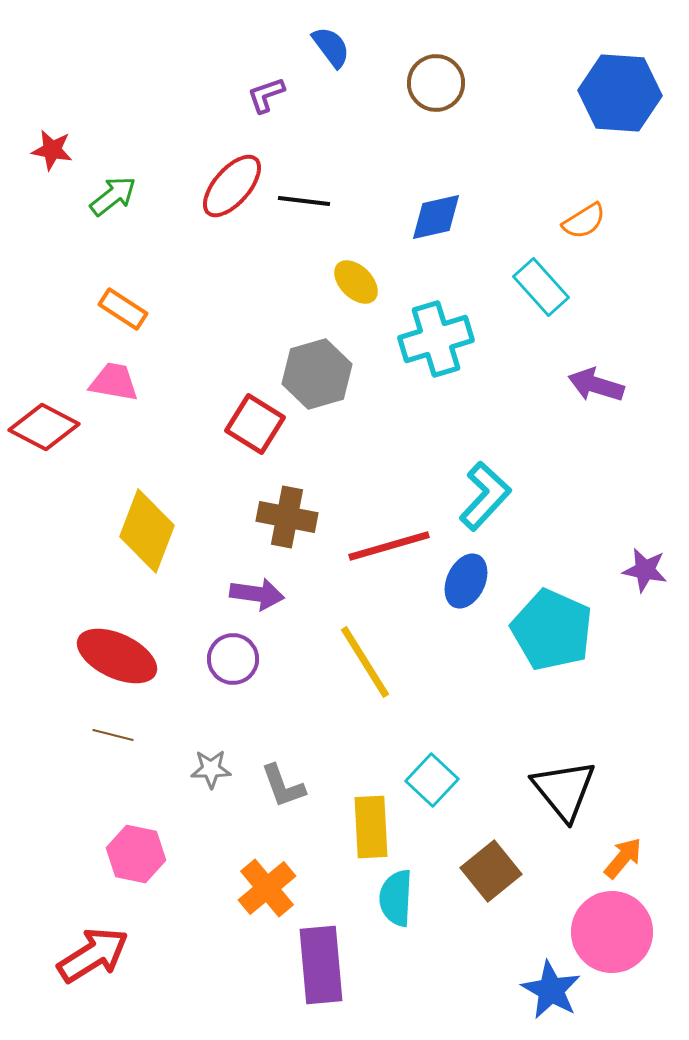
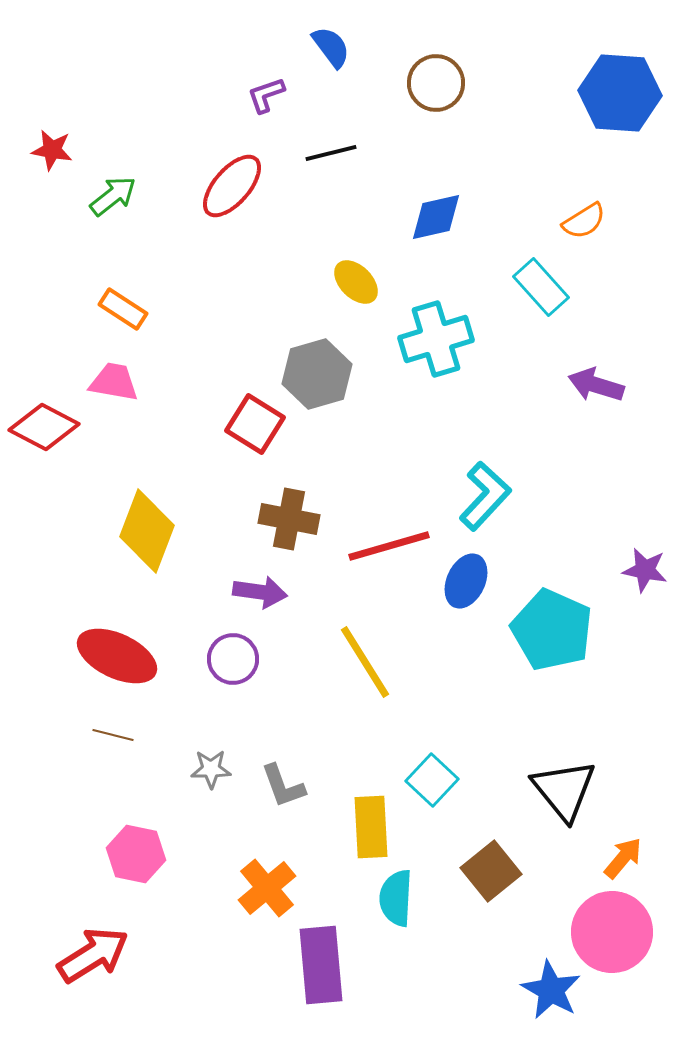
black line at (304, 201): moved 27 px right, 48 px up; rotated 21 degrees counterclockwise
brown cross at (287, 517): moved 2 px right, 2 px down
purple arrow at (257, 594): moved 3 px right, 2 px up
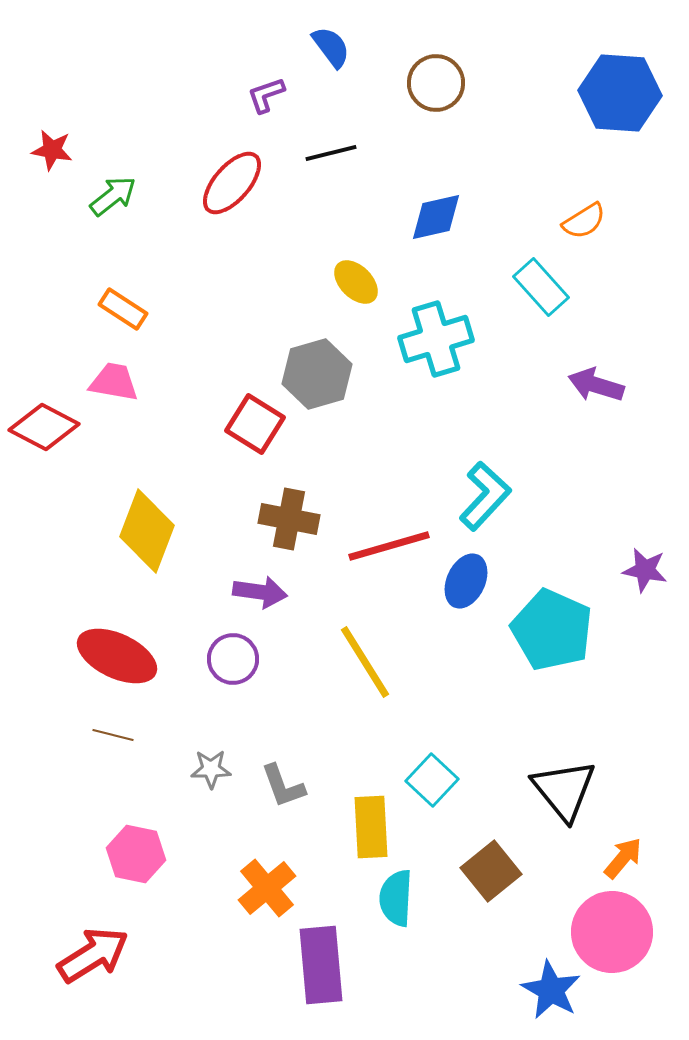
red ellipse at (232, 186): moved 3 px up
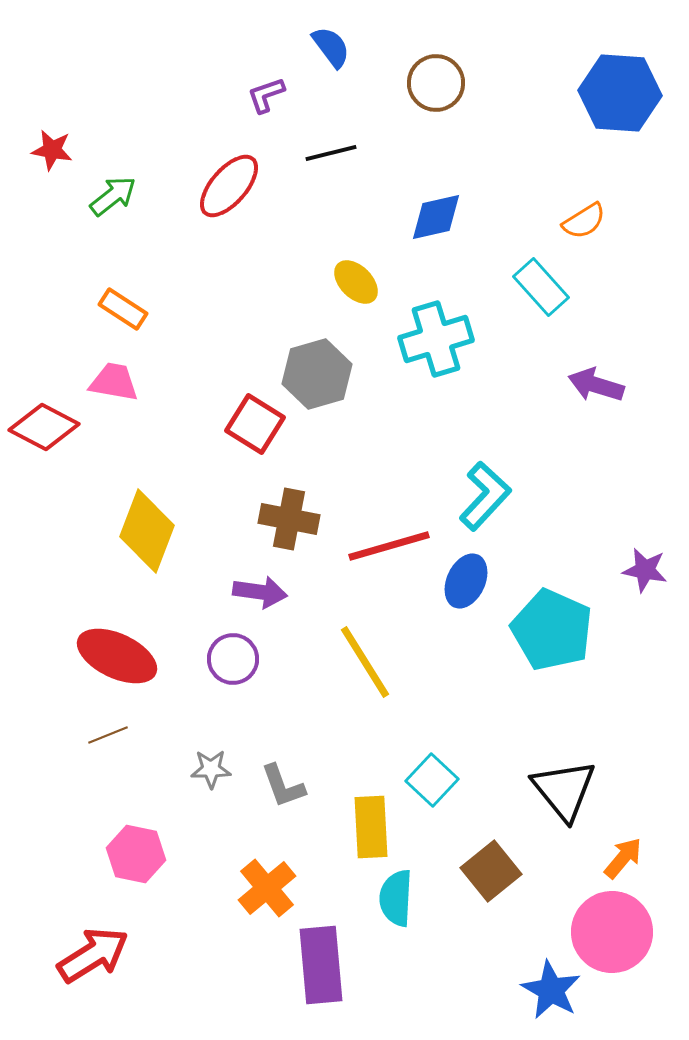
red ellipse at (232, 183): moved 3 px left, 3 px down
brown line at (113, 735): moved 5 px left; rotated 36 degrees counterclockwise
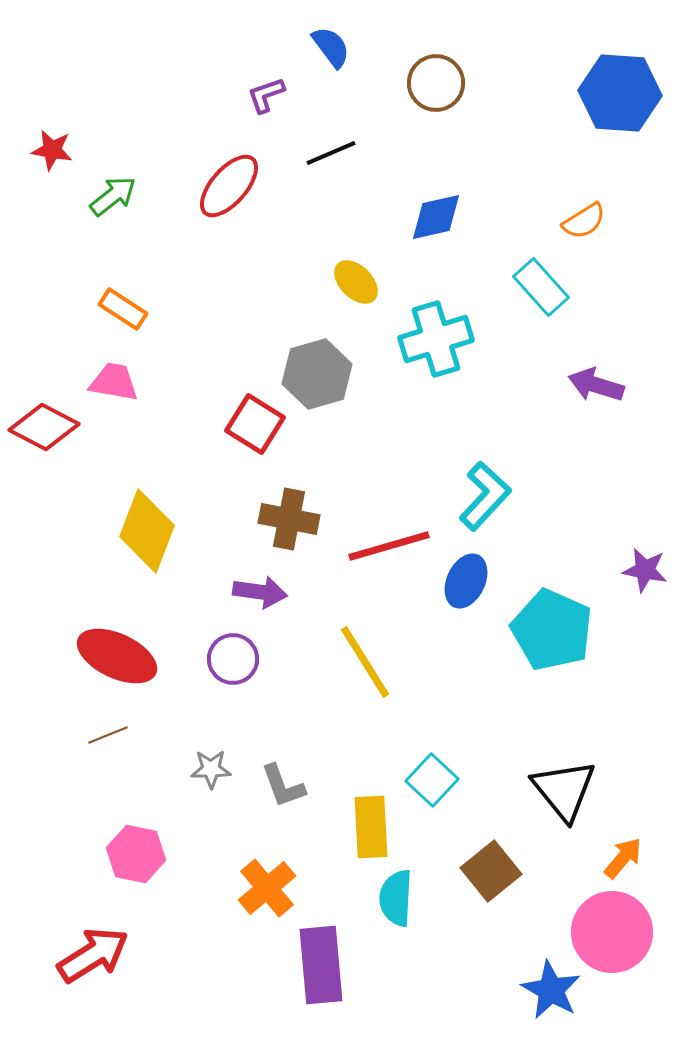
black line at (331, 153): rotated 9 degrees counterclockwise
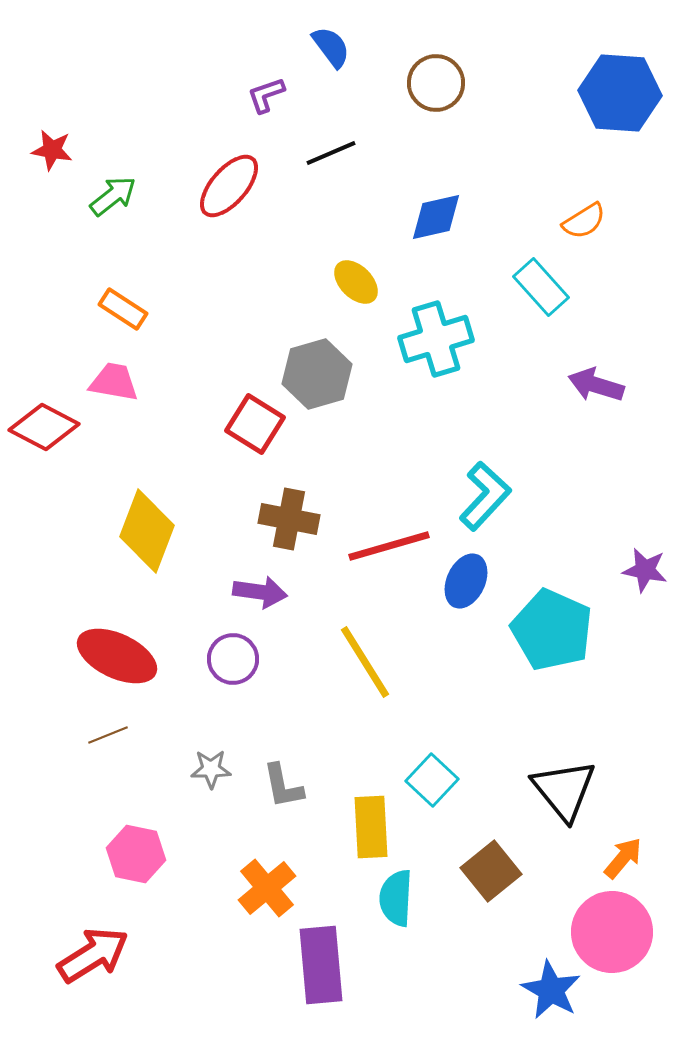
gray L-shape at (283, 786): rotated 9 degrees clockwise
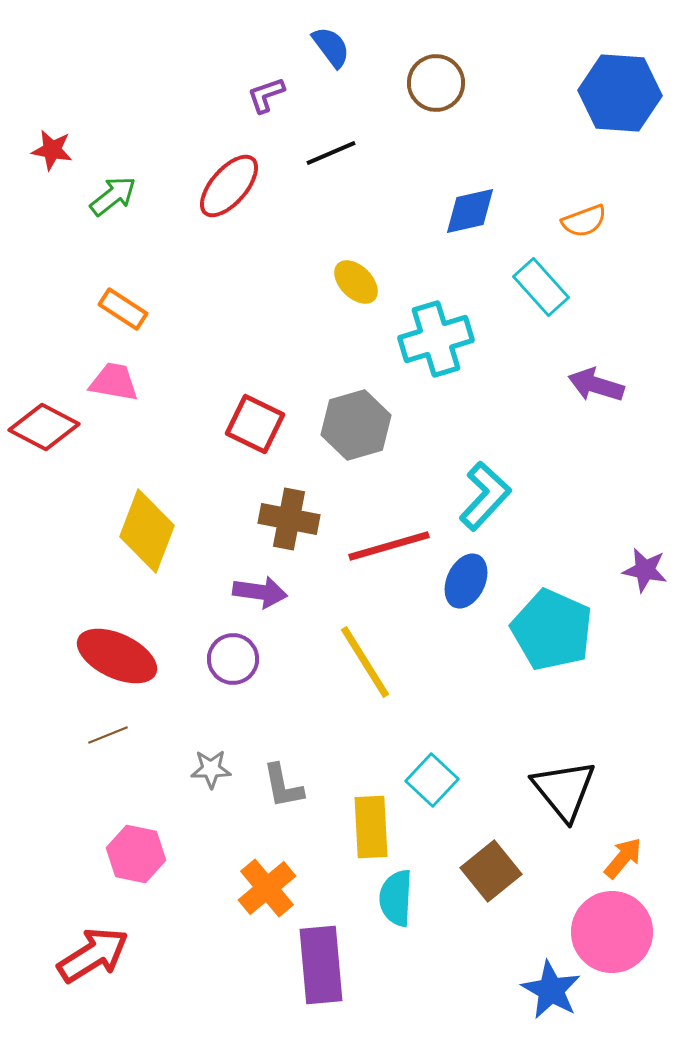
blue diamond at (436, 217): moved 34 px right, 6 px up
orange semicircle at (584, 221): rotated 12 degrees clockwise
gray hexagon at (317, 374): moved 39 px right, 51 px down
red square at (255, 424): rotated 6 degrees counterclockwise
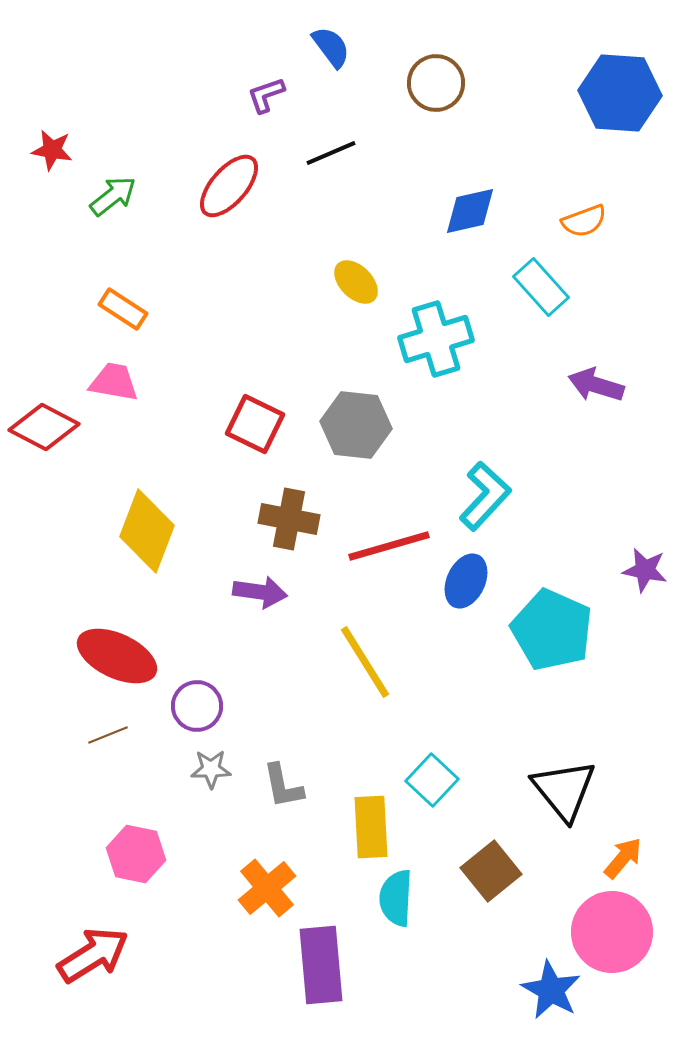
gray hexagon at (356, 425): rotated 22 degrees clockwise
purple circle at (233, 659): moved 36 px left, 47 px down
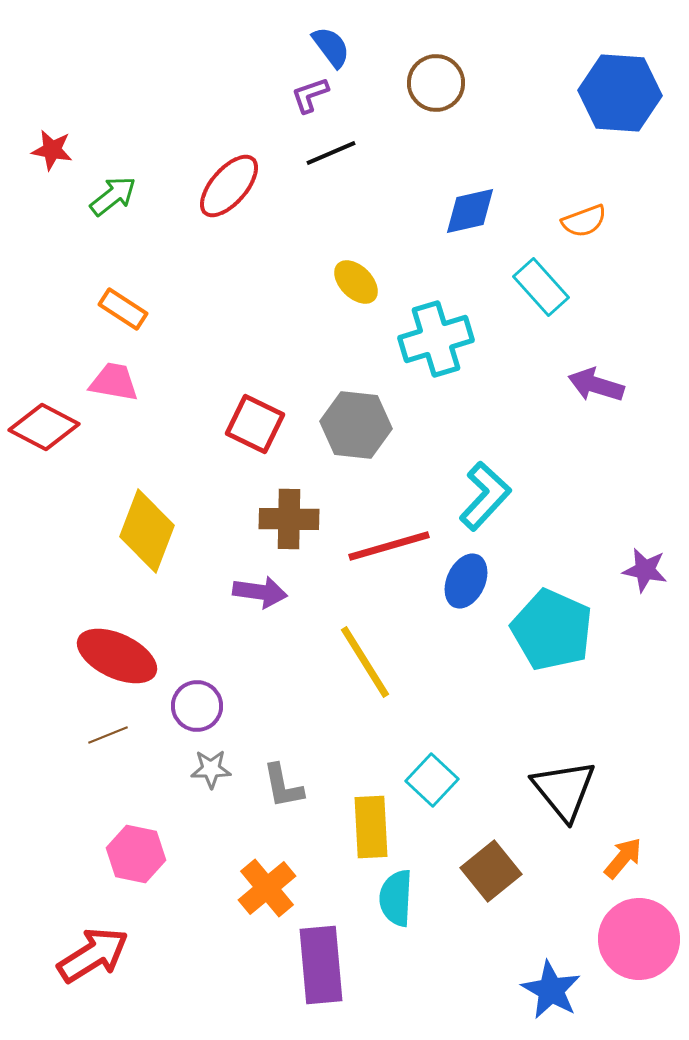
purple L-shape at (266, 95): moved 44 px right
brown cross at (289, 519): rotated 10 degrees counterclockwise
pink circle at (612, 932): moved 27 px right, 7 px down
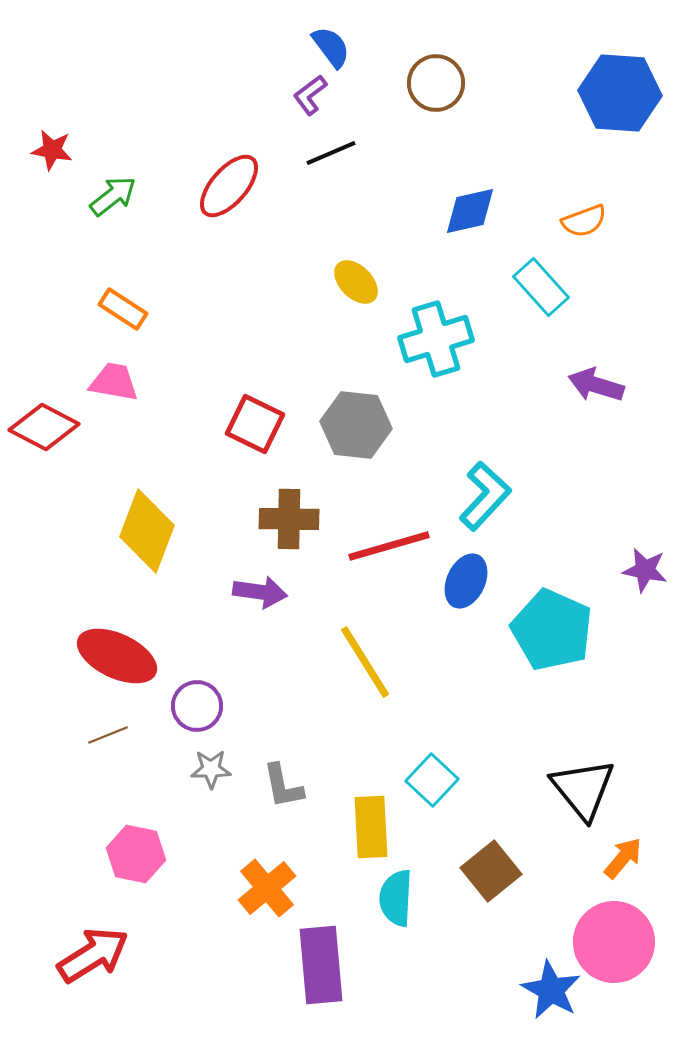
purple L-shape at (310, 95): rotated 18 degrees counterclockwise
black triangle at (564, 790): moved 19 px right, 1 px up
pink circle at (639, 939): moved 25 px left, 3 px down
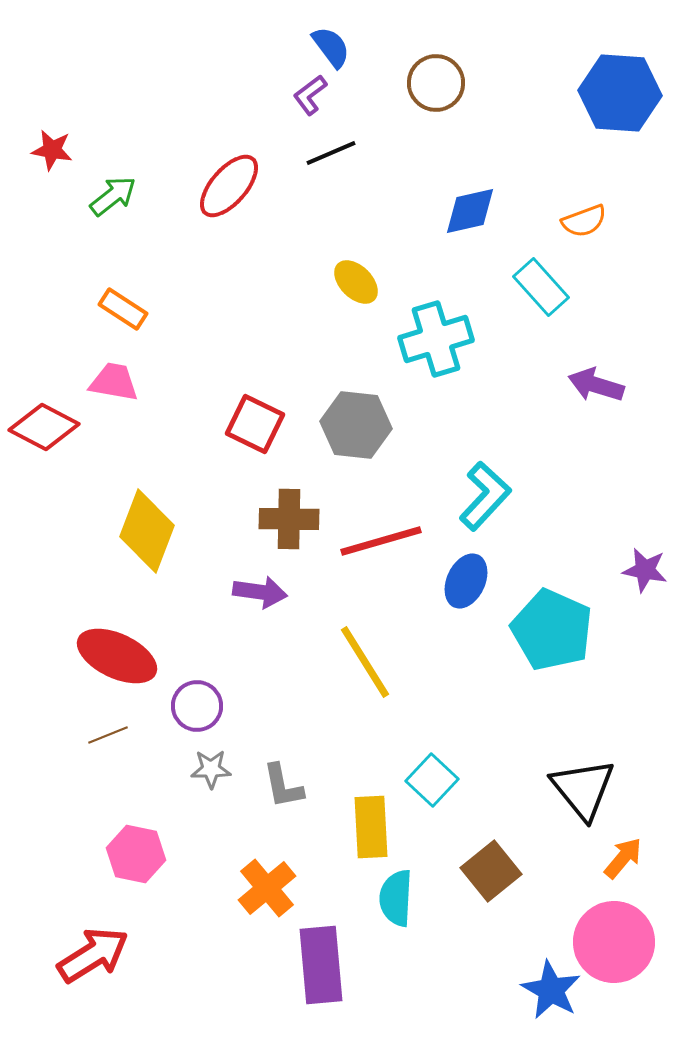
red line at (389, 546): moved 8 px left, 5 px up
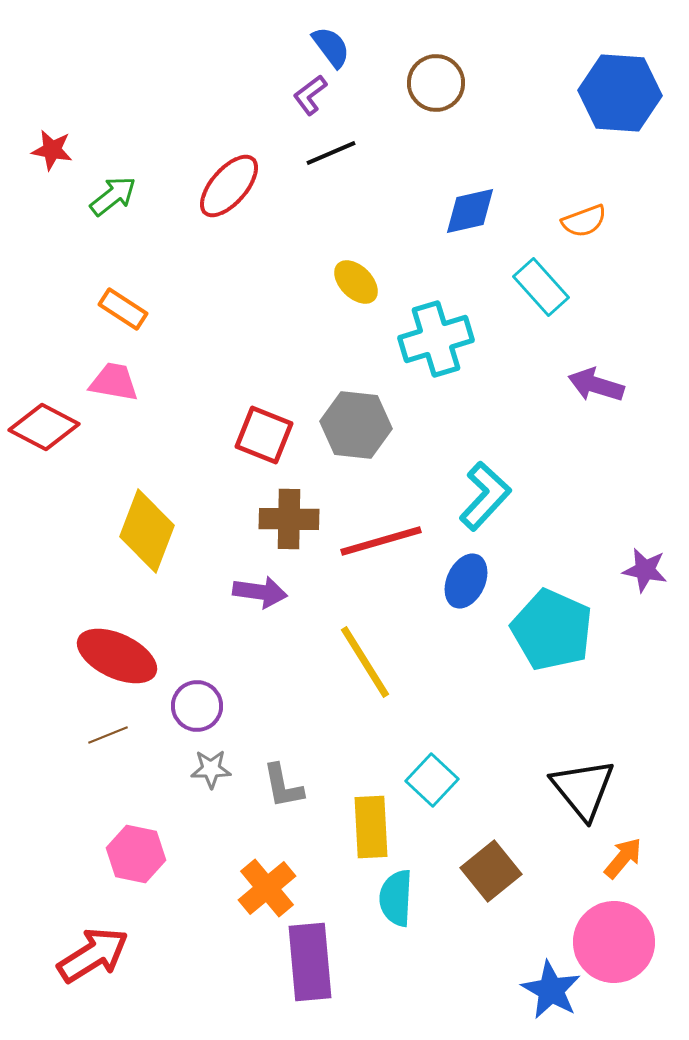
red square at (255, 424): moved 9 px right, 11 px down; rotated 4 degrees counterclockwise
purple rectangle at (321, 965): moved 11 px left, 3 px up
